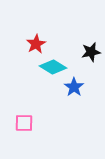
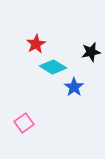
pink square: rotated 36 degrees counterclockwise
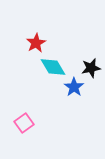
red star: moved 1 px up
black star: moved 16 px down
cyan diamond: rotated 28 degrees clockwise
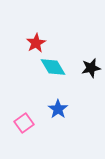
blue star: moved 16 px left, 22 px down
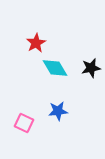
cyan diamond: moved 2 px right, 1 px down
blue star: moved 2 px down; rotated 30 degrees clockwise
pink square: rotated 30 degrees counterclockwise
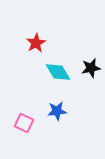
cyan diamond: moved 3 px right, 4 px down
blue star: moved 1 px left
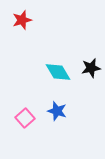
red star: moved 14 px left, 23 px up; rotated 12 degrees clockwise
blue star: rotated 24 degrees clockwise
pink square: moved 1 px right, 5 px up; rotated 24 degrees clockwise
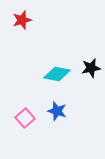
cyan diamond: moved 1 px left, 2 px down; rotated 48 degrees counterclockwise
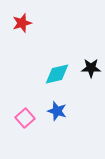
red star: moved 3 px down
black star: rotated 12 degrees clockwise
cyan diamond: rotated 24 degrees counterclockwise
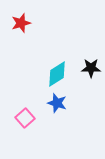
red star: moved 1 px left
cyan diamond: rotated 20 degrees counterclockwise
blue star: moved 8 px up
